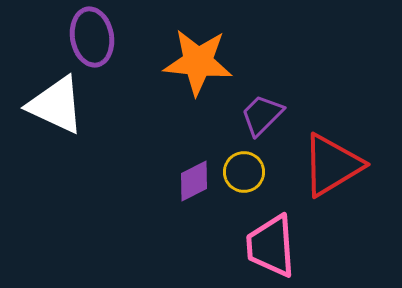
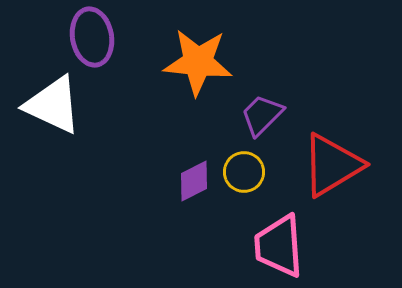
white triangle: moved 3 px left
pink trapezoid: moved 8 px right
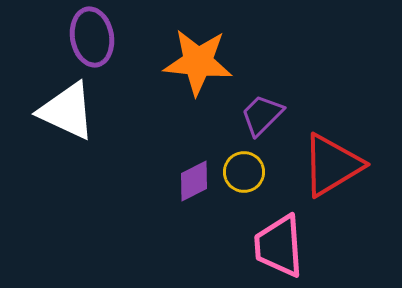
white triangle: moved 14 px right, 6 px down
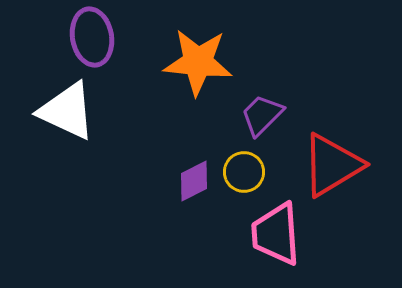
pink trapezoid: moved 3 px left, 12 px up
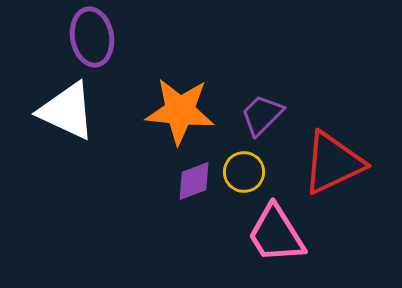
orange star: moved 18 px left, 49 px down
red triangle: moved 1 px right, 2 px up; rotated 6 degrees clockwise
purple diamond: rotated 6 degrees clockwise
pink trapezoid: rotated 28 degrees counterclockwise
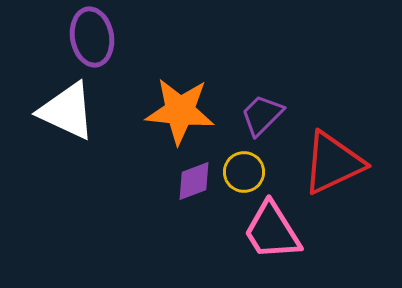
pink trapezoid: moved 4 px left, 3 px up
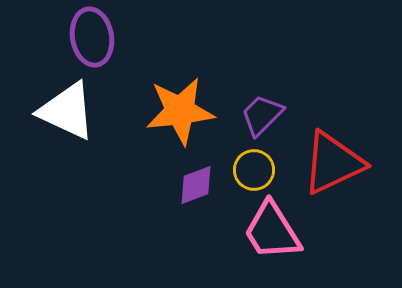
orange star: rotated 12 degrees counterclockwise
yellow circle: moved 10 px right, 2 px up
purple diamond: moved 2 px right, 4 px down
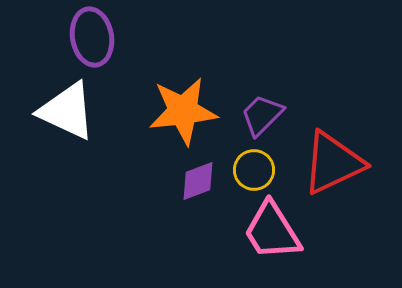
orange star: moved 3 px right
purple diamond: moved 2 px right, 4 px up
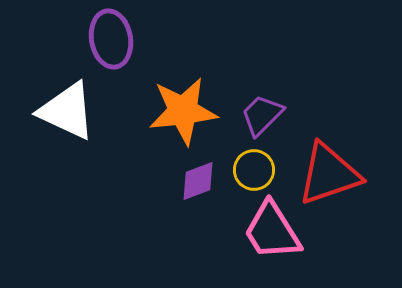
purple ellipse: moved 19 px right, 2 px down
red triangle: moved 4 px left, 11 px down; rotated 6 degrees clockwise
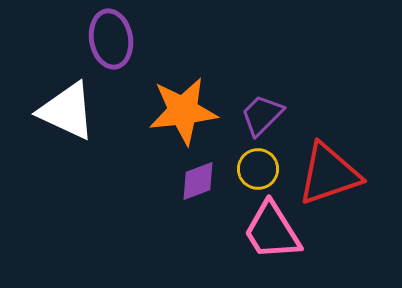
yellow circle: moved 4 px right, 1 px up
